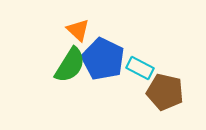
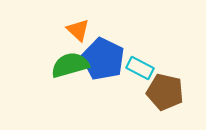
green semicircle: rotated 138 degrees counterclockwise
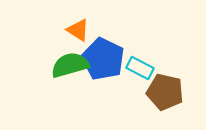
orange triangle: rotated 10 degrees counterclockwise
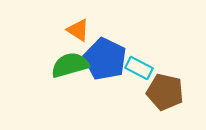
blue pentagon: moved 2 px right
cyan rectangle: moved 1 px left
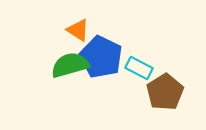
blue pentagon: moved 4 px left, 2 px up
brown pentagon: rotated 27 degrees clockwise
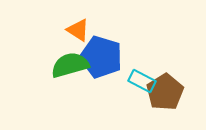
blue pentagon: rotated 9 degrees counterclockwise
cyan rectangle: moved 3 px right, 13 px down
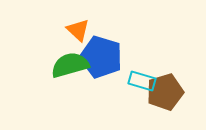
orange triangle: rotated 10 degrees clockwise
cyan rectangle: rotated 12 degrees counterclockwise
brown pentagon: rotated 15 degrees clockwise
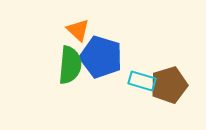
green semicircle: rotated 111 degrees clockwise
brown pentagon: moved 4 px right, 7 px up
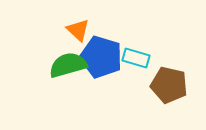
green semicircle: moved 2 px left; rotated 111 degrees counterclockwise
cyan rectangle: moved 6 px left, 23 px up
brown pentagon: rotated 30 degrees clockwise
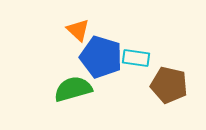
cyan rectangle: rotated 8 degrees counterclockwise
green semicircle: moved 5 px right, 24 px down
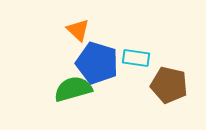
blue pentagon: moved 4 px left, 6 px down
